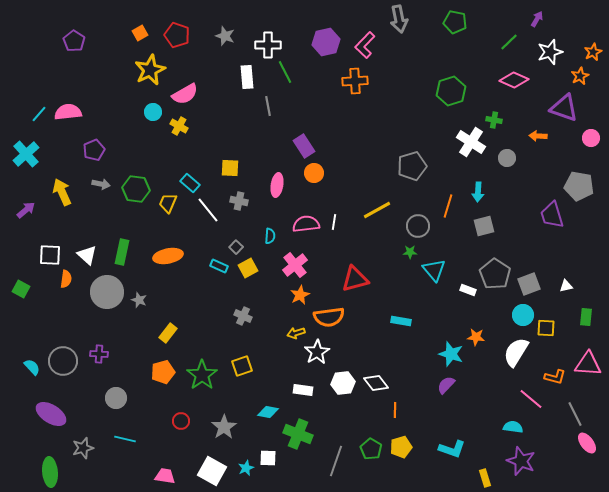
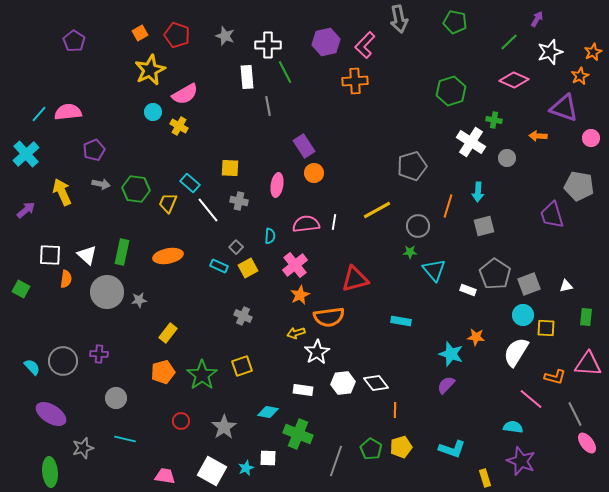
gray star at (139, 300): rotated 28 degrees counterclockwise
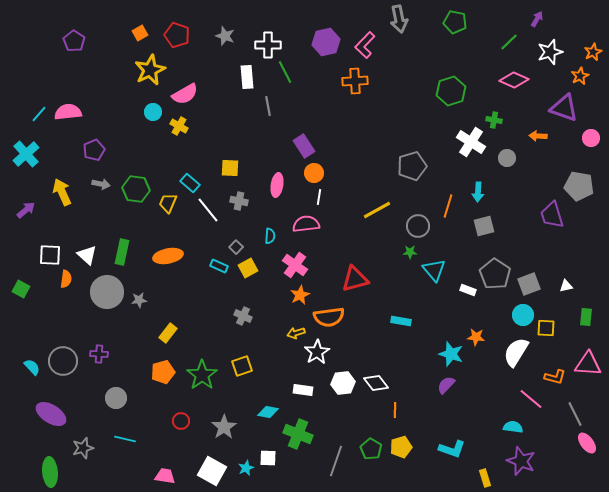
white line at (334, 222): moved 15 px left, 25 px up
pink cross at (295, 265): rotated 15 degrees counterclockwise
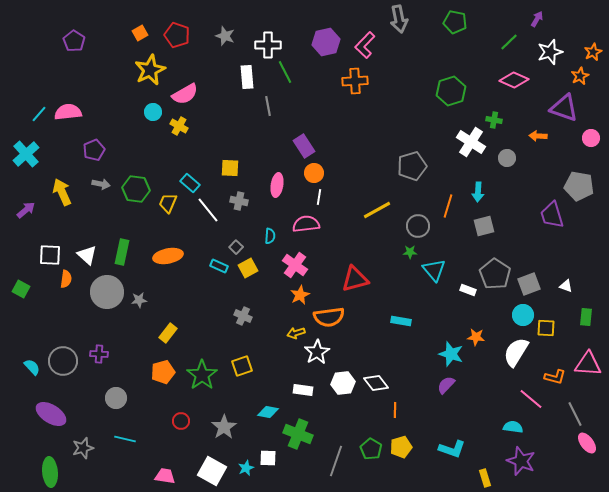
white triangle at (566, 286): rotated 32 degrees clockwise
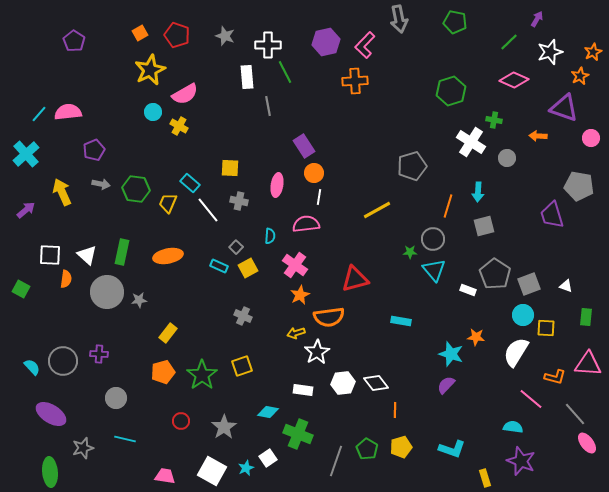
gray circle at (418, 226): moved 15 px right, 13 px down
gray line at (575, 414): rotated 15 degrees counterclockwise
green pentagon at (371, 449): moved 4 px left
white square at (268, 458): rotated 36 degrees counterclockwise
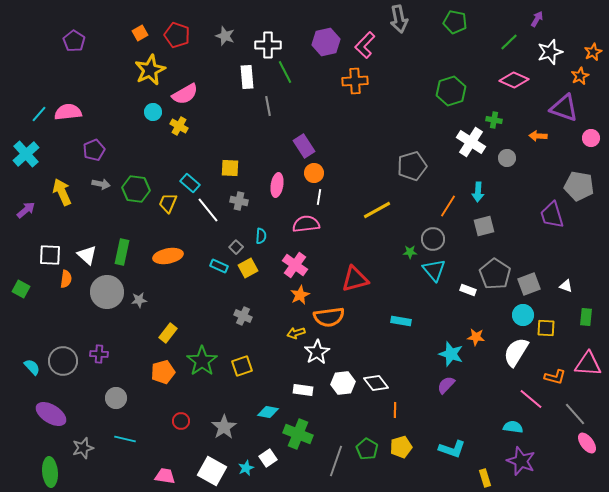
orange line at (448, 206): rotated 15 degrees clockwise
cyan semicircle at (270, 236): moved 9 px left
green star at (202, 375): moved 14 px up
